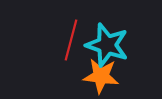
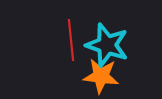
red line: rotated 21 degrees counterclockwise
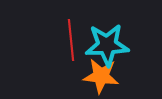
cyan star: rotated 21 degrees counterclockwise
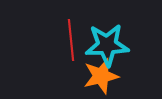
orange star: rotated 21 degrees counterclockwise
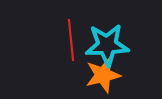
orange star: moved 2 px right, 1 px up
